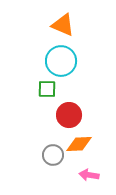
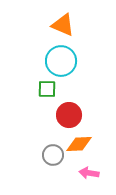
pink arrow: moved 2 px up
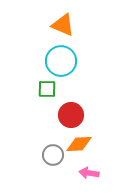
red circle: moved 2 px right
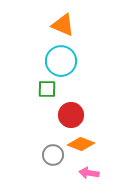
orange diamond: moved 2 px right; rotated 24 degrees clockwise
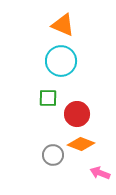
green square: moved 1 px right, 9 px down
red circle: moved 6 px right, 1 px up
pink arrow: moved 11 px right; rotated 12 degrees clockwise
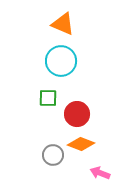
orange triangle: moved 1 px up
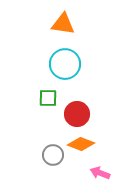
orange triangle: rotated 15 degrees counterclockwise
cyan circle: moved 4 px right, 3 px down
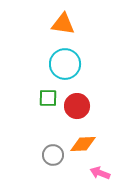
red circle: moved 8 px up
orange diamond: moved 2 px right; rotated 24 degrees counterclockwise
